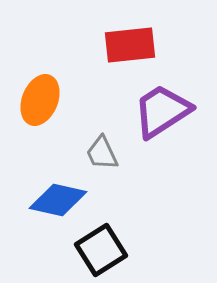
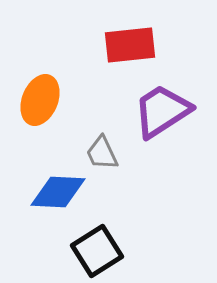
blue diamond: moved 8 px up; rotated 10 degrees counterclockwise
black square: moved 4 px left, 1 px down
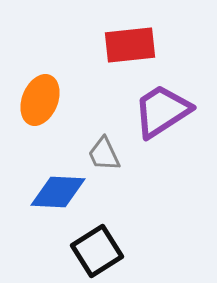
gray trapezoid: moved 2 px right, 1 px down
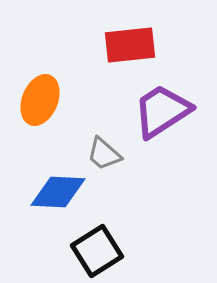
gray trapezoid: rotated 24 degrees counterclockwise
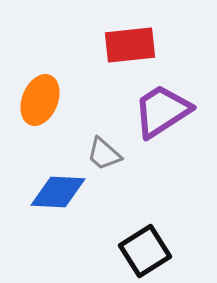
black square: moved 48 px right
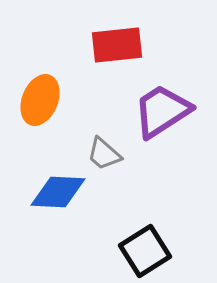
red rectangle: moved 13 px left
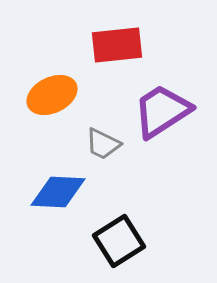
orange ellipse: moved 12 px right, 5 px up; rotated 42 degrees clockwise
gray trapezoid: moved 1 px left, 10 px up; rotated 15 degrees counterclockwise
black square: moved 26 px left, 10 px up
